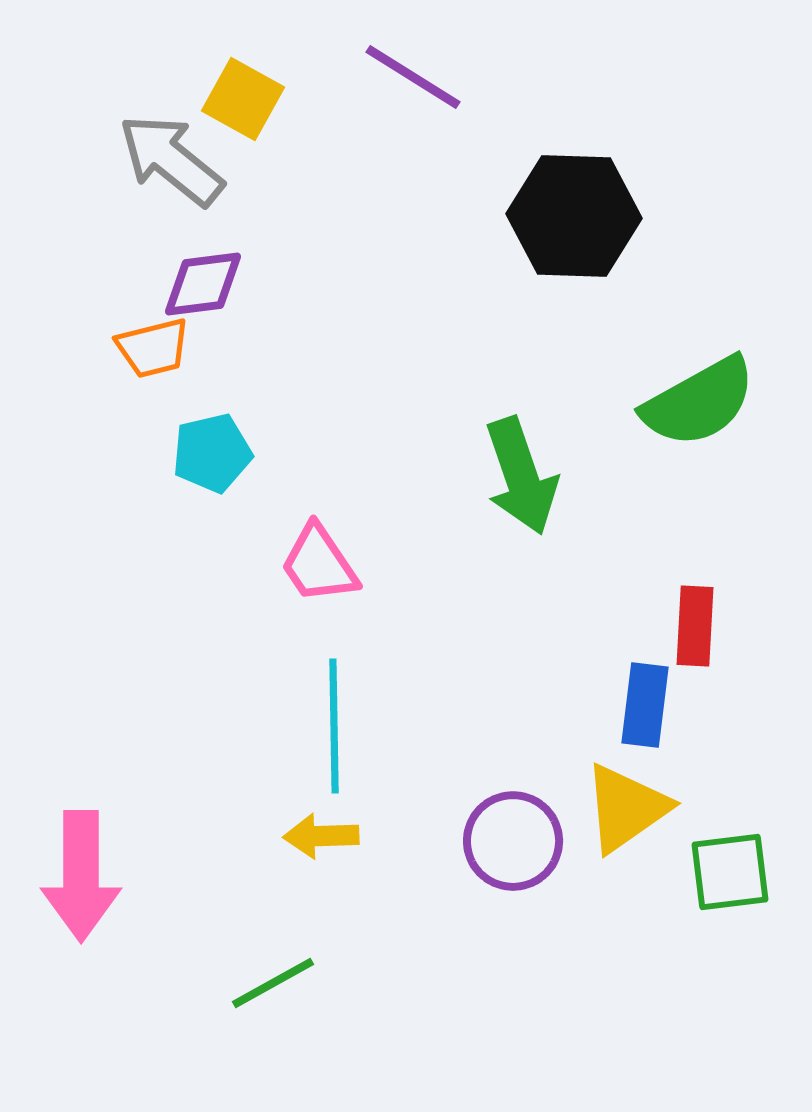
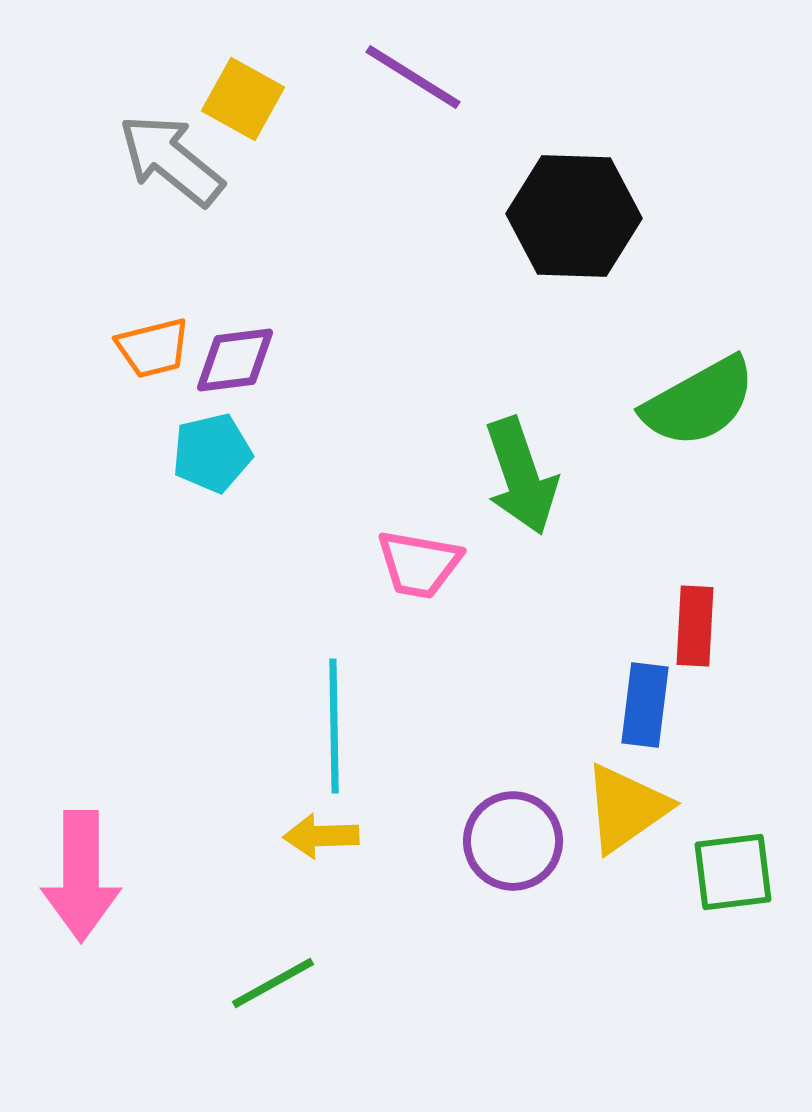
purple diamond: moved 32 px right, 76 px down
pink trapezoid: moved 100 px right; rotated 46 degrees counterclockwise
green square: moved 3 px right
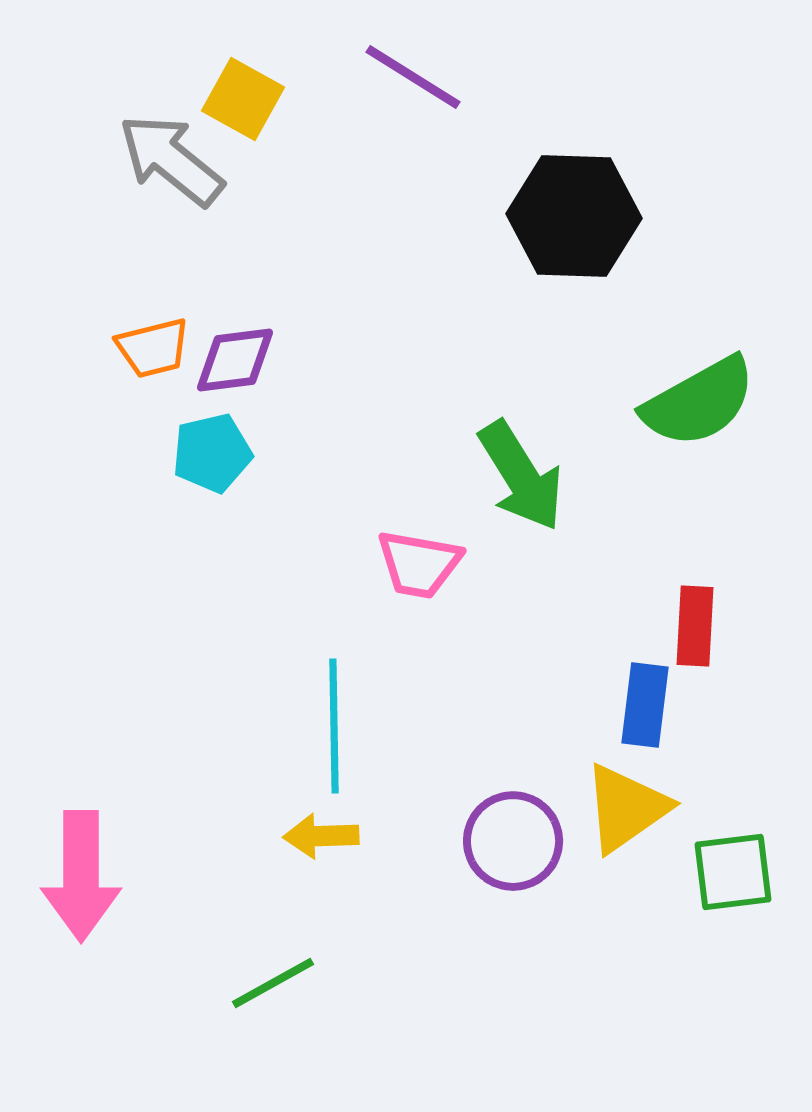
green arrow: rotated 13 degrees counterclockwise
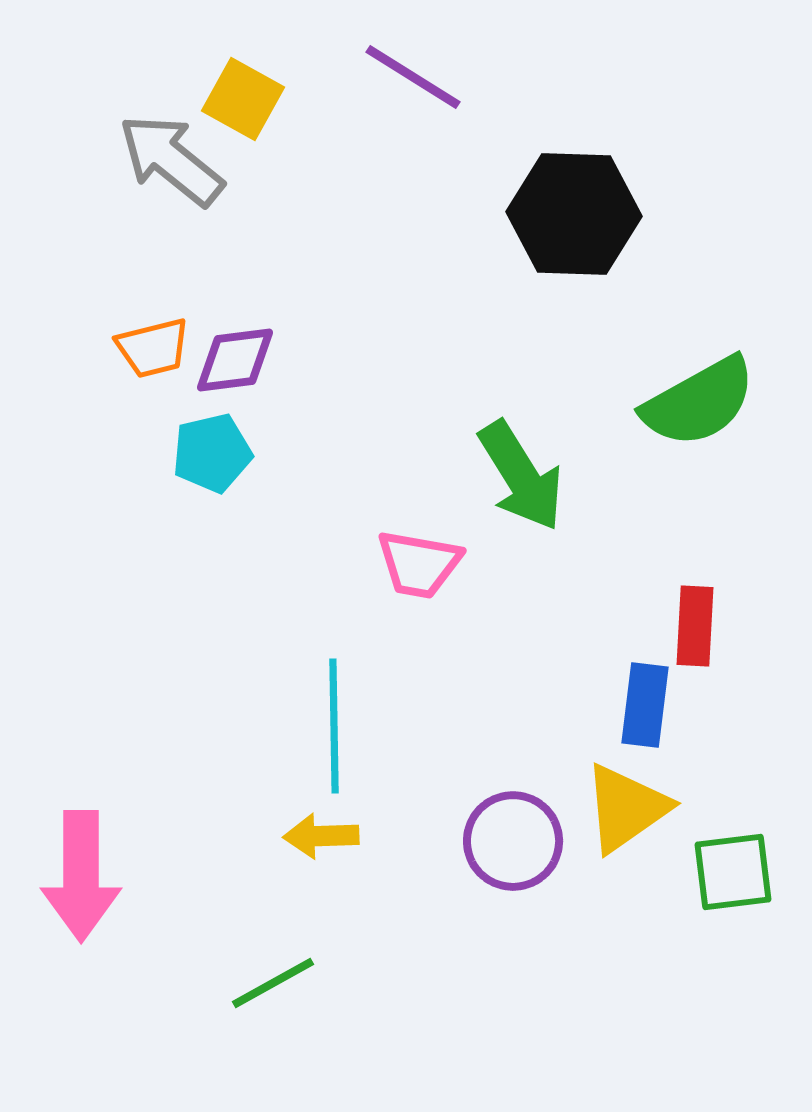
black hexagon: moved 2 px up
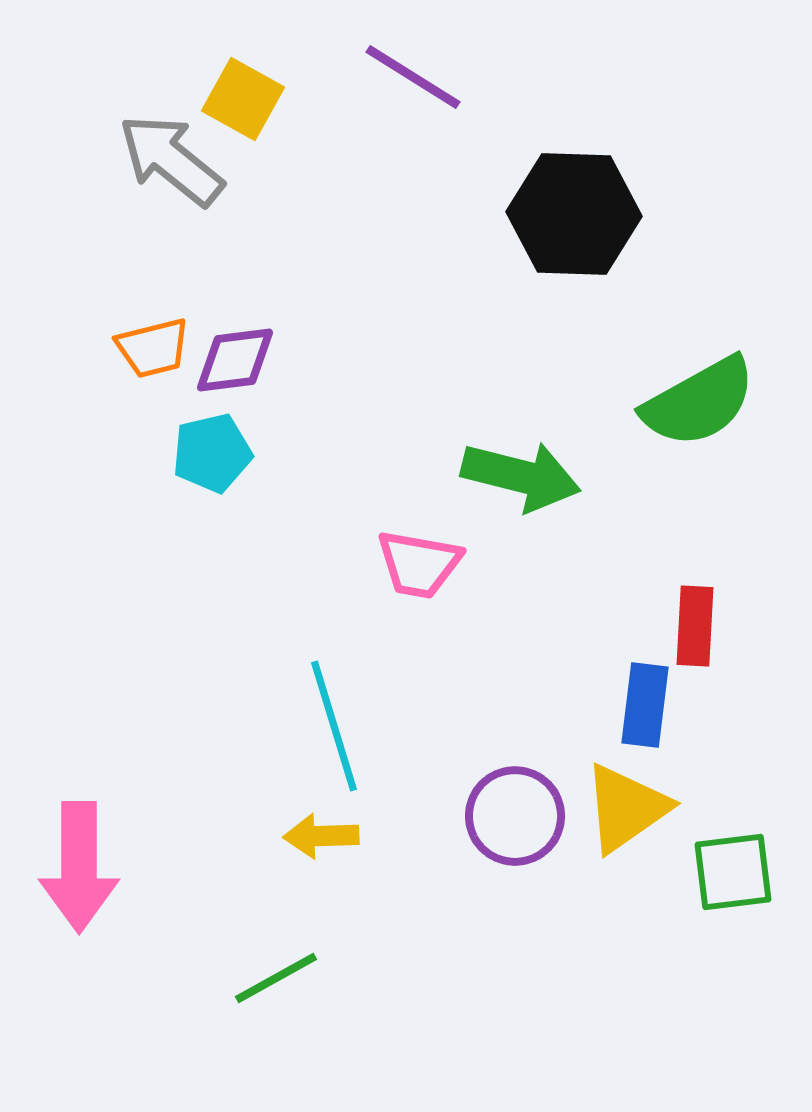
green arrow: rotated 44 degrees counterclockwise
cyan line: rotated 16 degrees counterclockwise
purple circle: moved 2 px right, 25 px up
pink arrow: moved 2 px left, 9 px up
green line: moved 3 px right, 5 px up
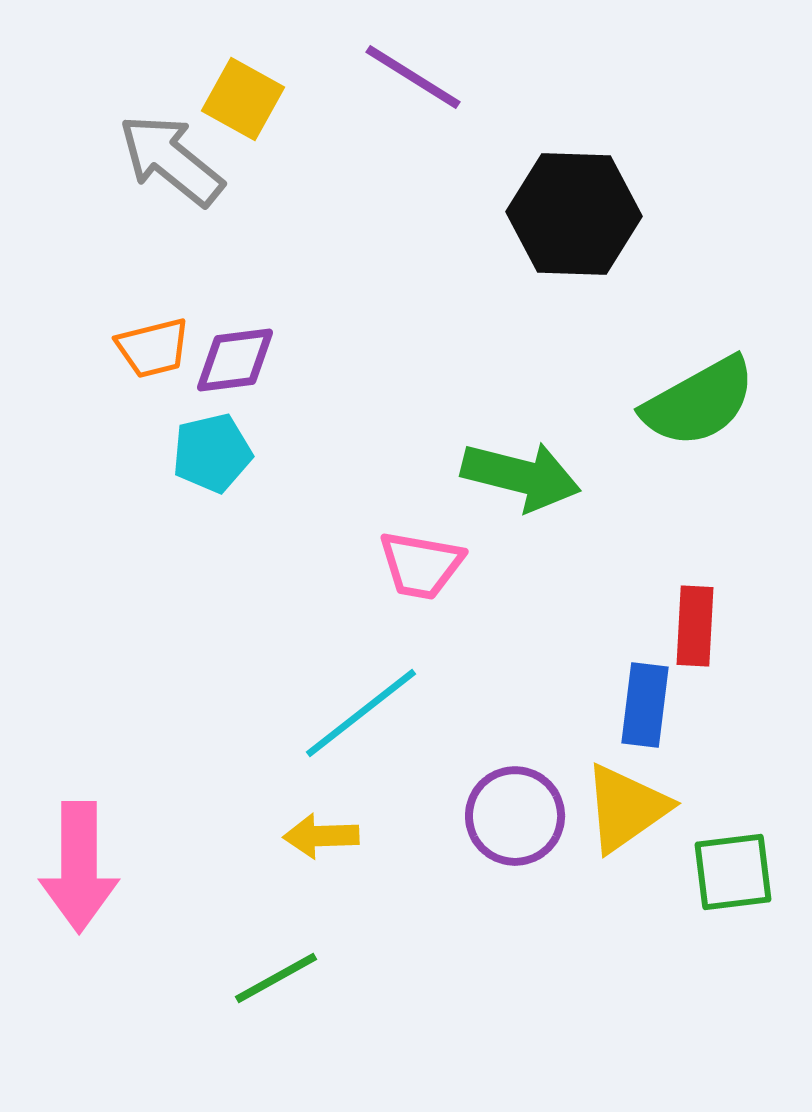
pink trapezoid: moved 2 px right, 1 px down
cyan line: moved 27 px right, 13 px up; rotated 69 degrees clockwise
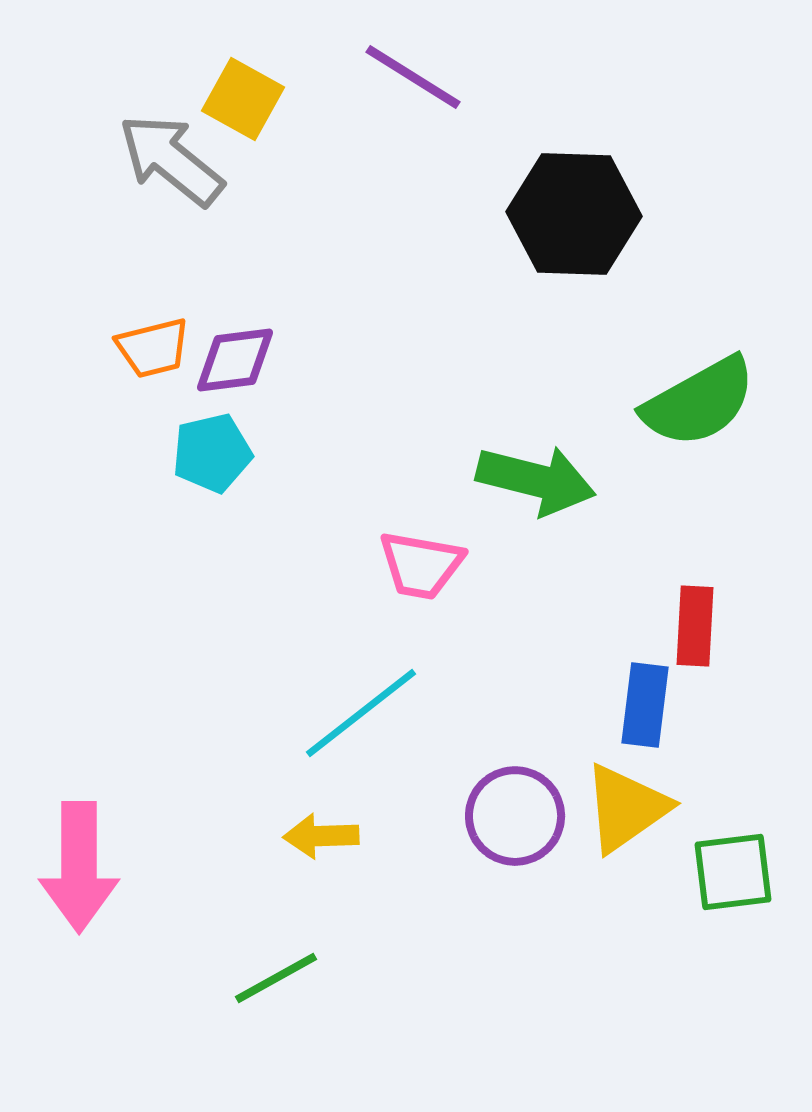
green arrow: moved 15 px right, 4 px down
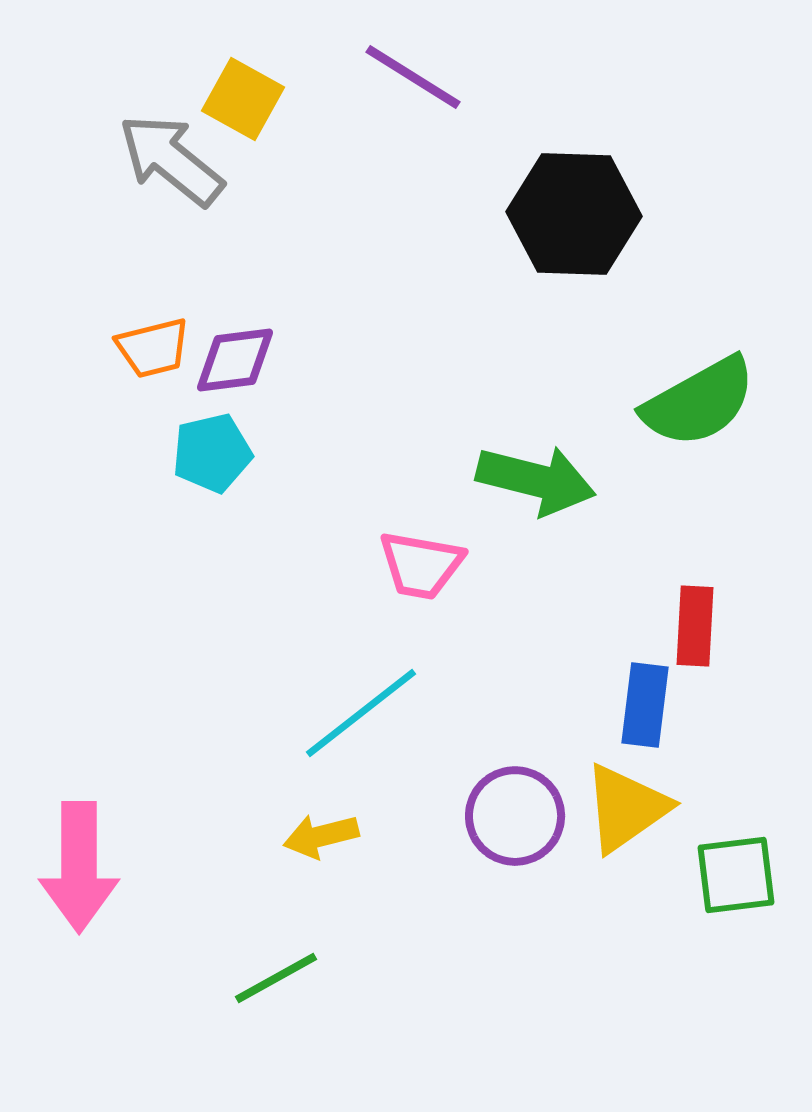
yellow arrow: rotated 12 degrees counterclockwise
green square: moved 3 px right, 3 px down
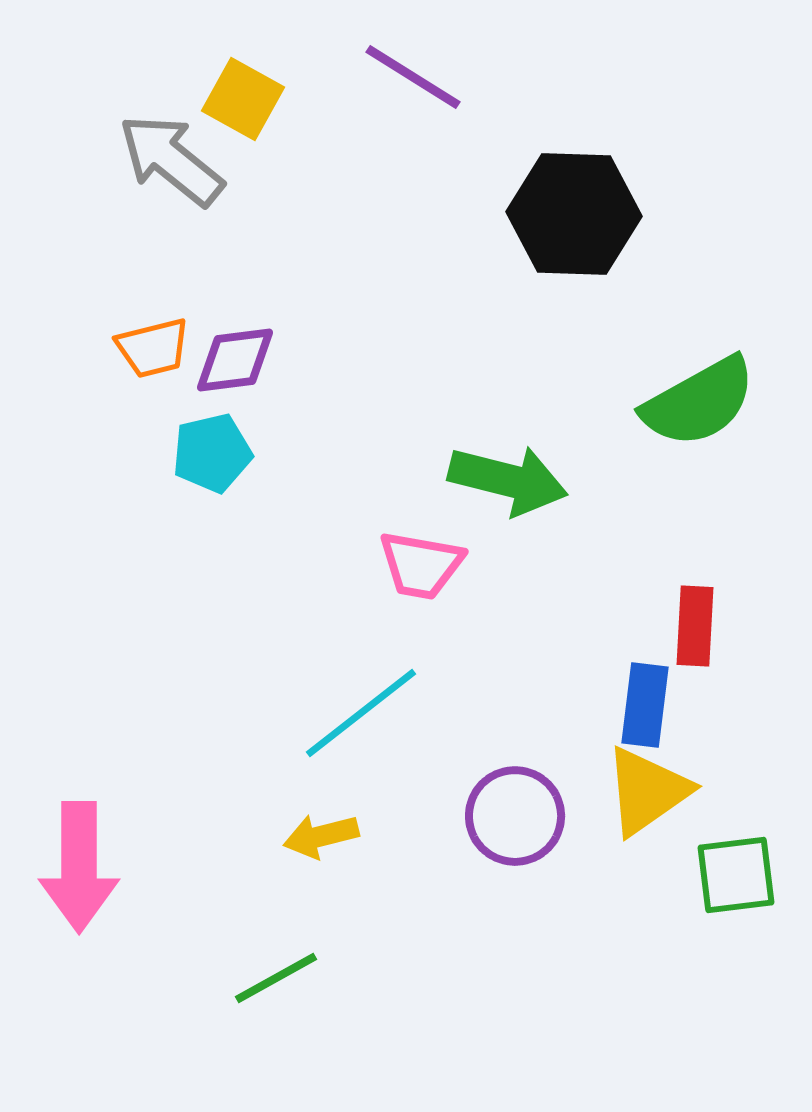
green arrow: moved 28 px left
yellow triangle: moved 21 px right, 17 px up
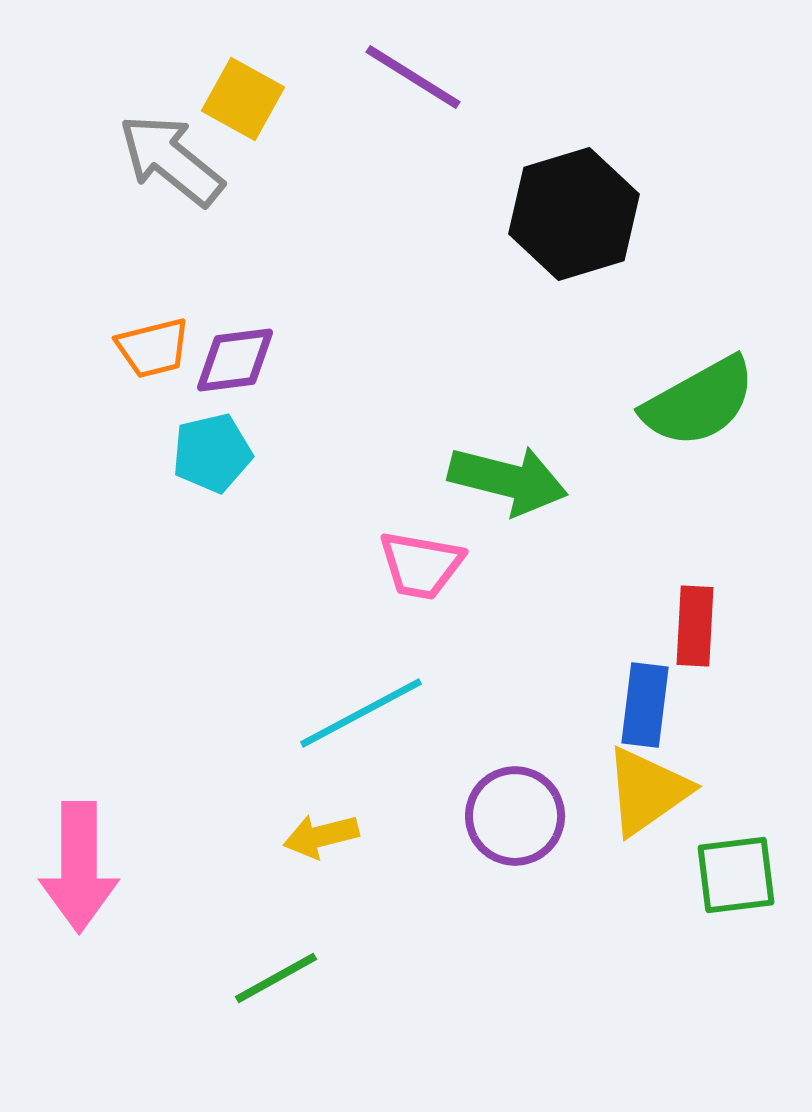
black hexagon: rotated 19 degrees counterclockwise
cyan line: rotated 10 degrees clockwise
